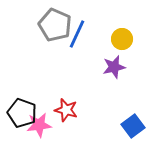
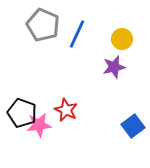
gray pentagon: moved 12 px left
red star: rotated 10 degrees clockwise
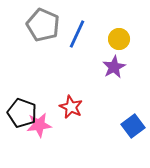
yellow circle: moved 3 px left
purple star: rotated 15 degrees counterclockwise
red star: moved 5 px right, 3 px up
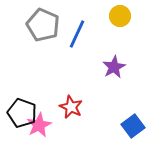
yellow circle: moved 1 px right, 23 px up
pink star: rotated 20 degrees counterclockwise
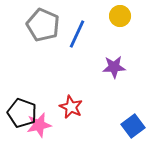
purple star: rotated 25 degrees clockwise
pink star: rotated 15 degrees clockwise
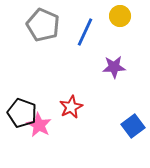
blue line: moved 8 px right, 2 px up
red star: rotated 20 degrees clockwise
pink star: rotated 30 degrees counterclockwise
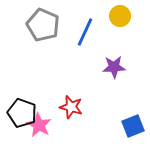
red star: rotated 30 degrees counterclockwise
blue square: rotated 15 degrees clockwise
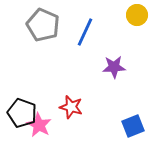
yellow circle: moved 17 px right, 1 px up
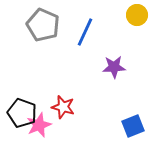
red star: moved 8 px left
pink star: rotated 20 degrees clockwise
